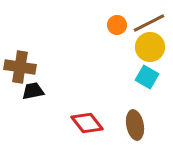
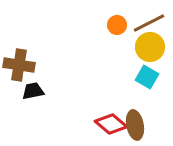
brown cross: moved 1 px left, 2 px up
red diamond: moved 24 px right, 1 px down; rotated 12 degrees counterclockwise
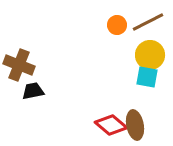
brown line: moved 1 px left, 1 px up
yellow circle: moved 8 px down
brown cross: rotated 12 degrees clockwise
cyan square: rotated 20 degrees counterclockwise
red diamond: moved 1 px down
